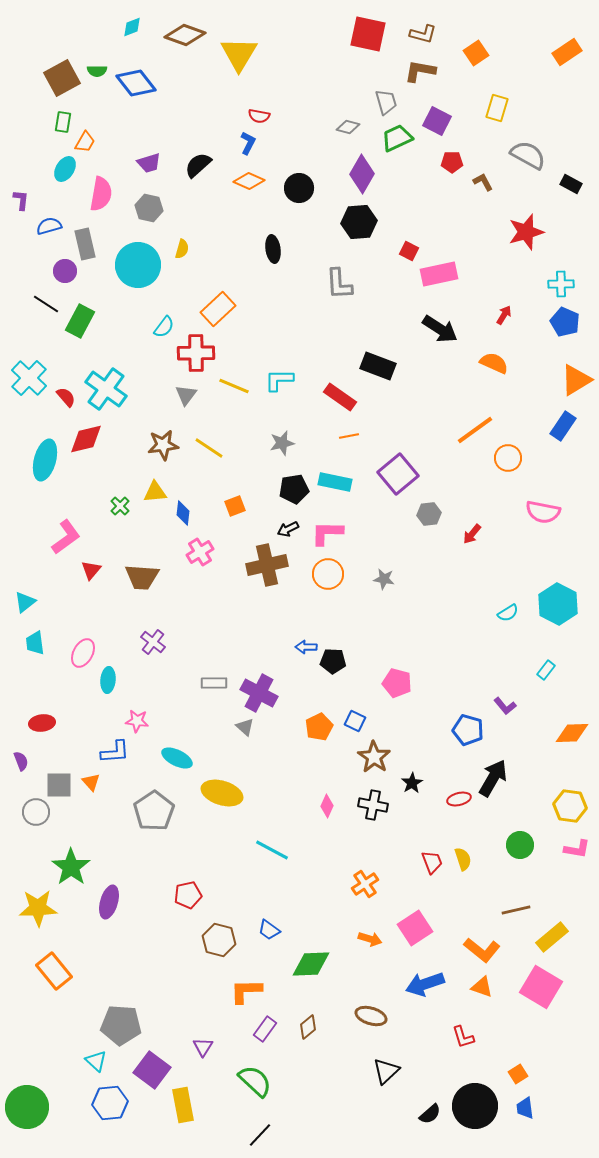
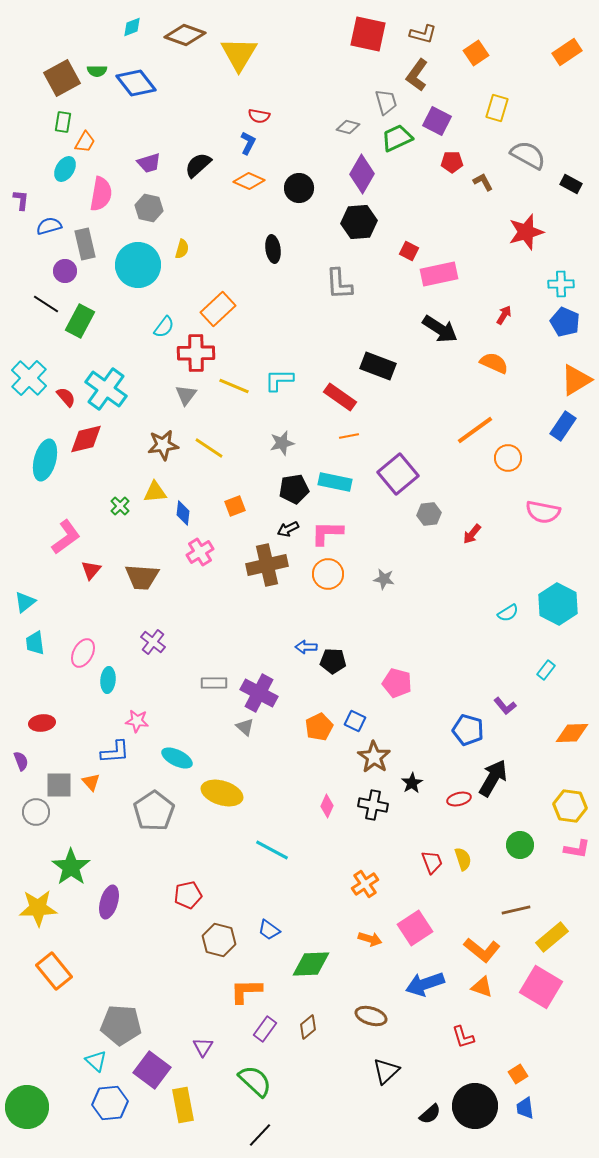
brown L-shape at (420, 71): moved 3 px left, 4 px down; rotated 64 degrees counterclockwise
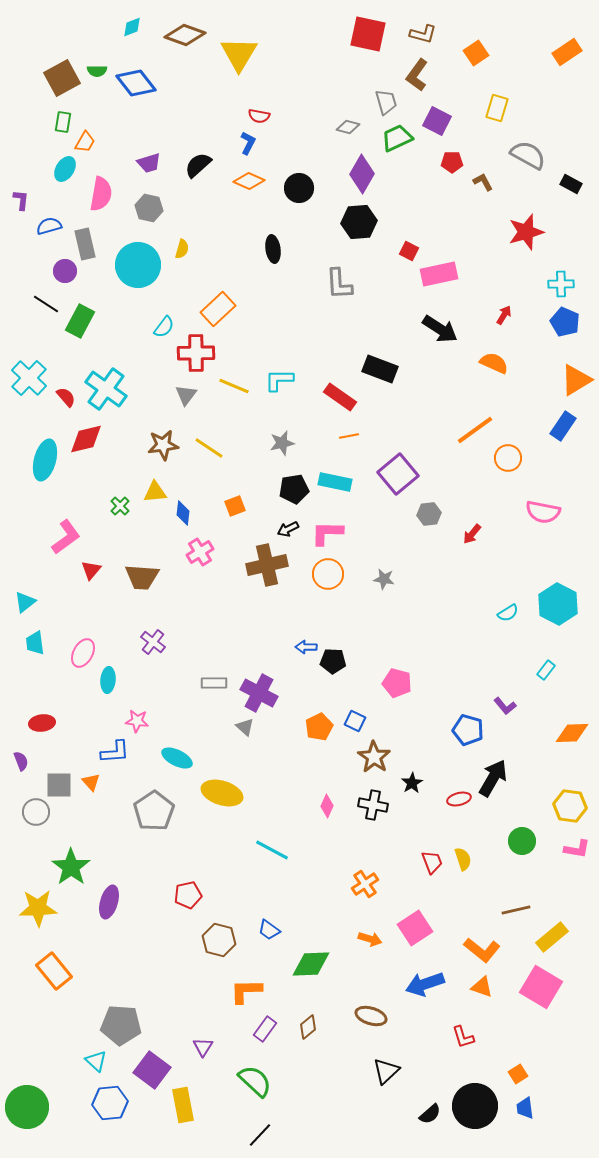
black rectangle at (378, 366): moved 2 px right, 3 px down
green circle at (520, 845): moved 2 px right, 4 px up
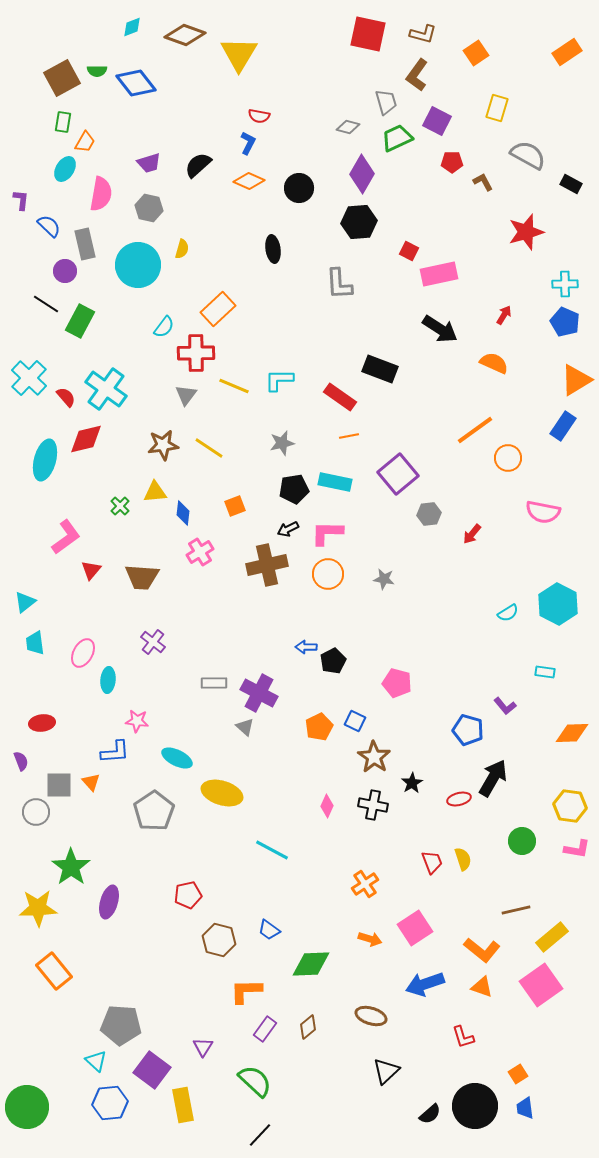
blue semicircle at (49, 226): rotated 60 degrees clockwise
cyan cross at (561, 284): moved 4 px right
black pentagon at (333, 661): rotated 30 degrees counterclockwise
cyan rectangle at (546, 670): moved 1 px left, 2 px down; rotated 60 degrees clockwise
pink square at (541, 987): moved 2 px up; rotated 24 degrees clockwise
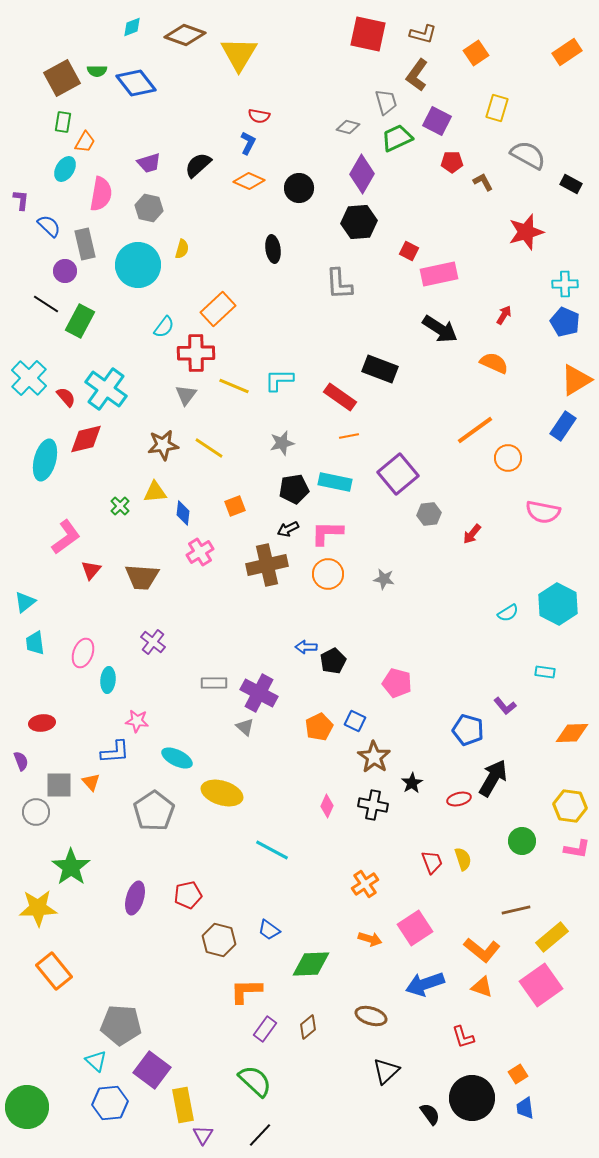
pink ellipse at (83, 653): rotated 8 degrees counterclockwise
purple ellipse at (109, 902): moved 26 px right, 4 px up
purple triangle at (203, 1047): moved 88 px down
black circle at (475, 1106): moved 3 px left, 8 px up
black semicircle at (430, 1114): rotated 85 degrees counterclockwise
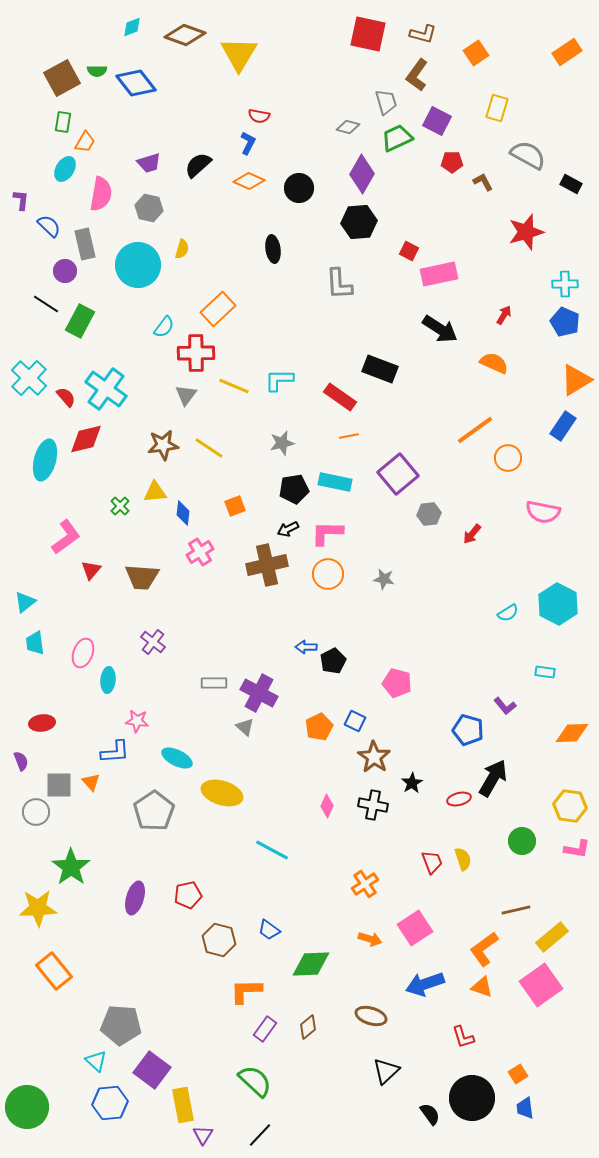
orange L-shape at (482, 950): moved 2 px right, 1 px up; rotated 105 degrees clockwise
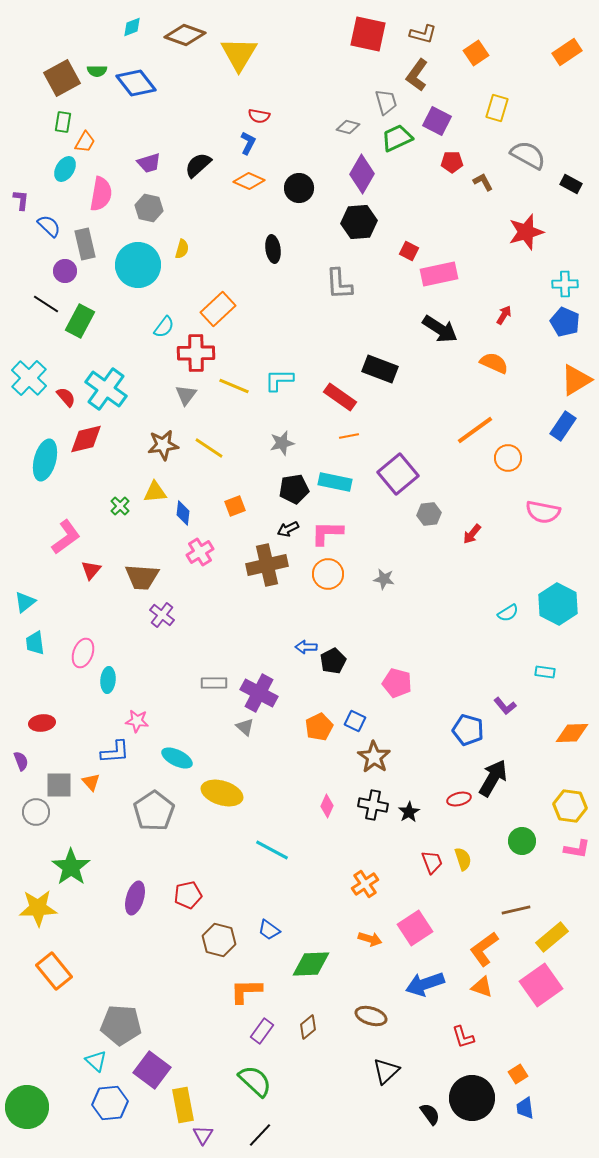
purple cross at (153, 642): moved 9 px right, 27 px up
black star at (412, 783): moved 3 px left, 29 px down
purple rectangle at (265, 1029): moved 3 px left, 2 px down
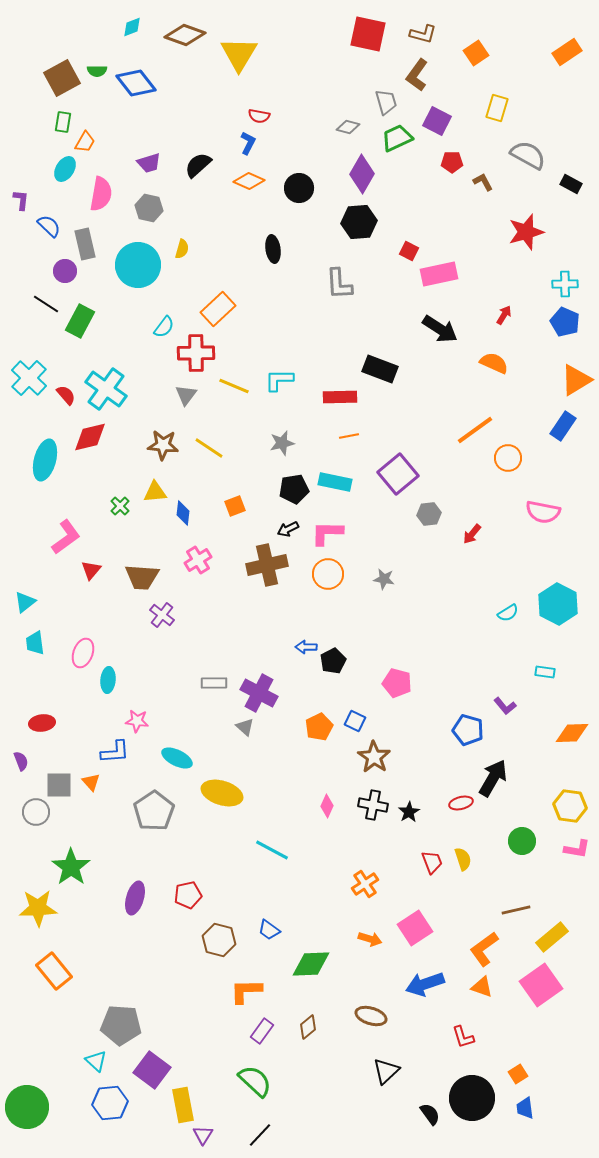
red semicircle at (66, 397): moved 2 px up
red rectangle at (340, 397): rotated 36 degrees counterclockwise
red diamond at (86, 439): moved 4 px right, 2 px up
brown star at (163, 445): rotated 12 degrees clockwise
pink cross at (200, 552): moved 2 px left, 8 px down
red ellipse at (459, 799): moved 2 px right, 4 px down
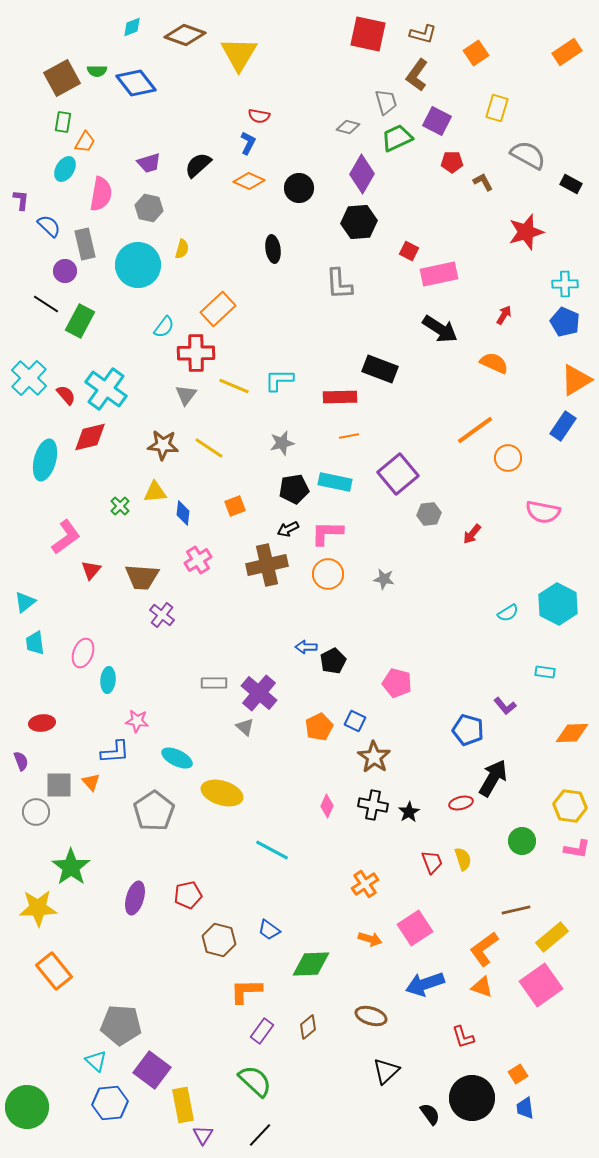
purple cross at (259, 693): rotated 12 degrees clockwise
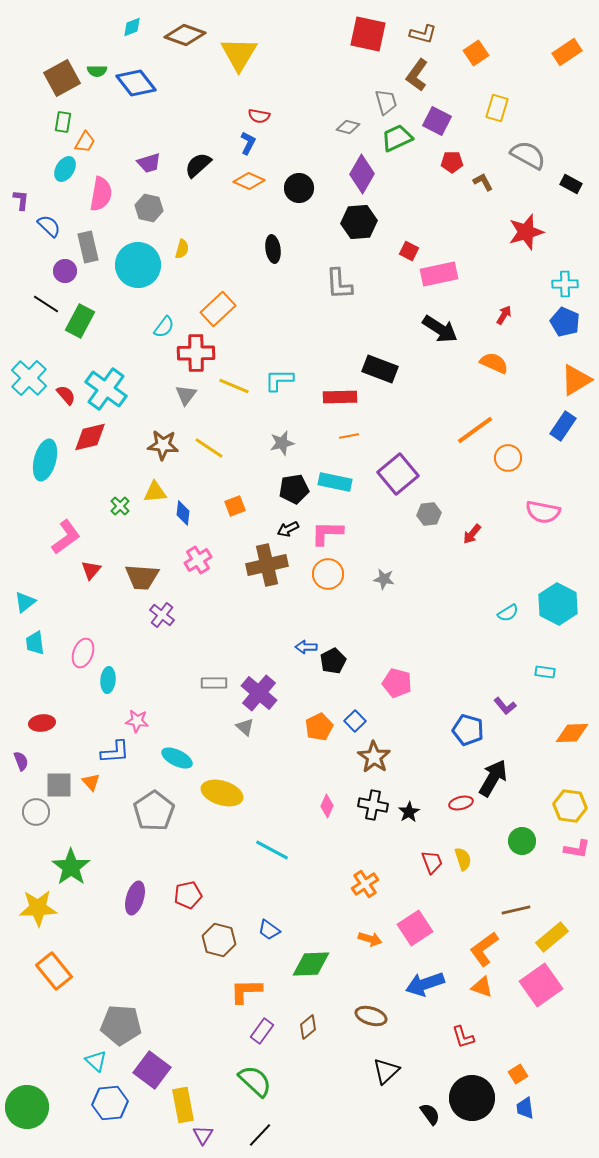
gray rectangle at (85, 244): moved 3 px right, 3 px down
blue square at (355, 721): rotated 20 degrees clockwise
